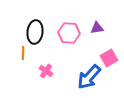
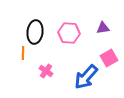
purple triangle: moved 6 px right
blue arrow: moved 3 px left
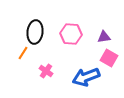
purple triangle: moved 1 px right, 9 px down
pink hexagon: moved 2 px right, 1 px down
orange line: rotated 32 degrees clockwise
pink square: rotated 30 degrees counterclockwise
blue arrow: rotated 28 degrees clockwise
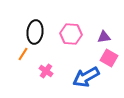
orange line: moved 1 px down
blue arrow: rotated 8 degrees counterclockwise
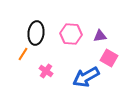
black ellipse: moved 1 px right, 1 px down
purple triangle: moved 4 px left, 1 px up
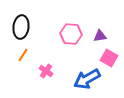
black ellipse: moved 15 px left, 6 px up
orange line: moved 1 px down
blue arrow: moved 1 px right, 2 px down
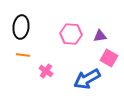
orange line: rotated 64 degrees clockwise
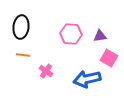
blue arrow: rotated 16 degrees clockwise
